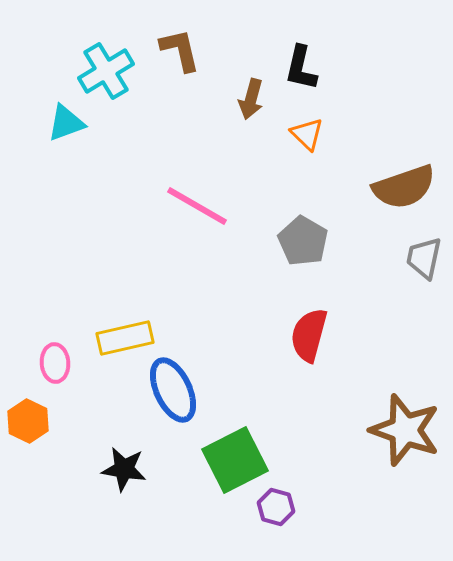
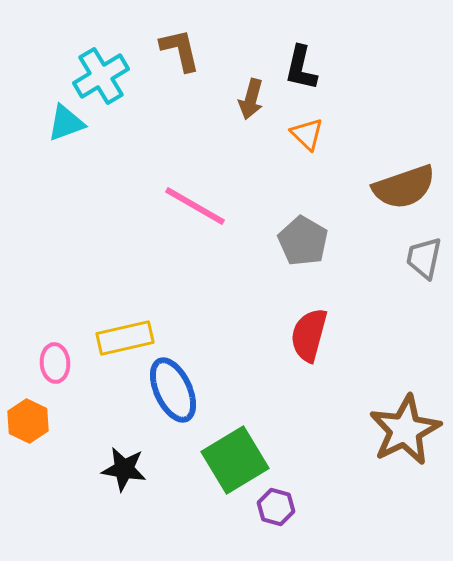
cyan cross: moved 5 px left, 5 px down
pink line: moved 2 px left
brown star: rotated 26 degrees clockwise
green square: rotated 4 degrees counterclockwise
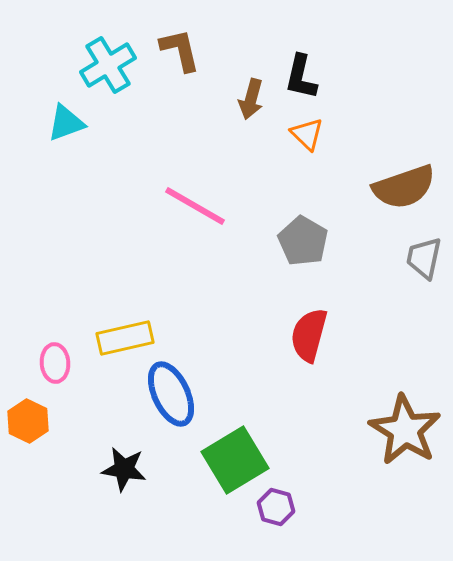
black L-shape: moved 9 px down
cyan cross: moved 7 px right, 11 px up
blue ellipse: moved 2 px left, 4 px down
brown star: rotated 14 degrees counterclockwise
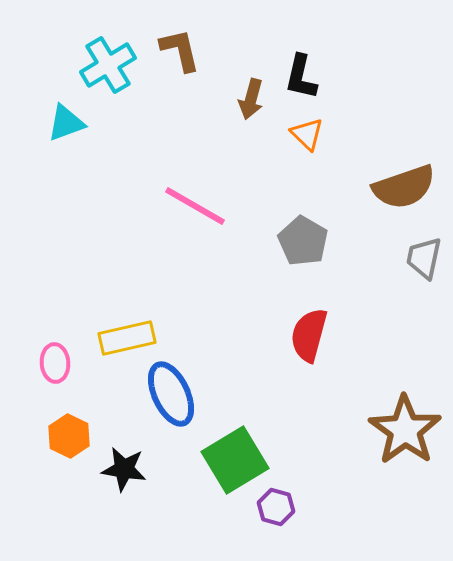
yellow rectangle: moved 2 px right
orange hexagon: moved 41 px right, 15 px down
brown star: rotated 4 degrees clockwise
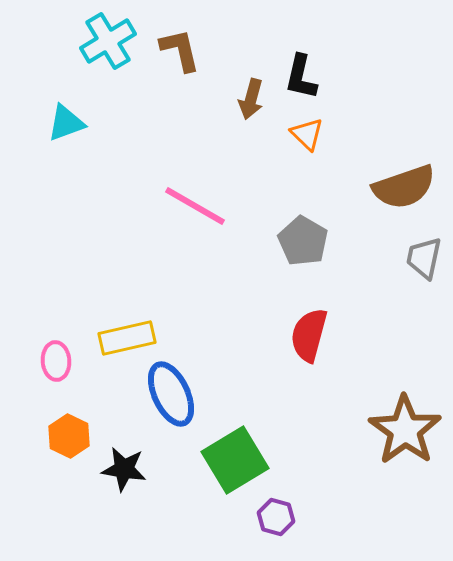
cyan cross: moved 24 px up
pink ellipse: moved 1 px right, 2 px up
purple hexagon: moved 10 px down
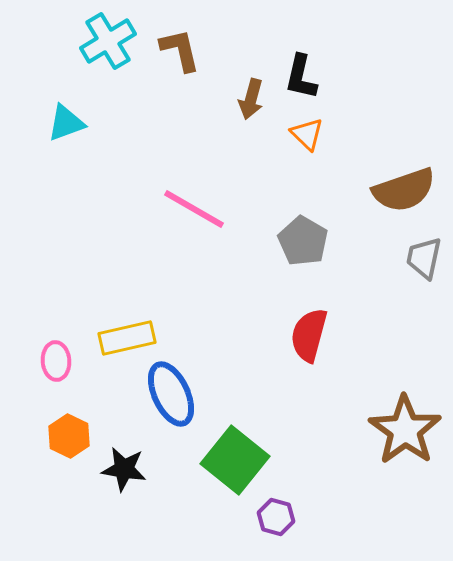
brown semicircle: moved 3 px down
pink line: moved 1 px left, 3 px down
green square: rotated 20 degrees counterclockwise
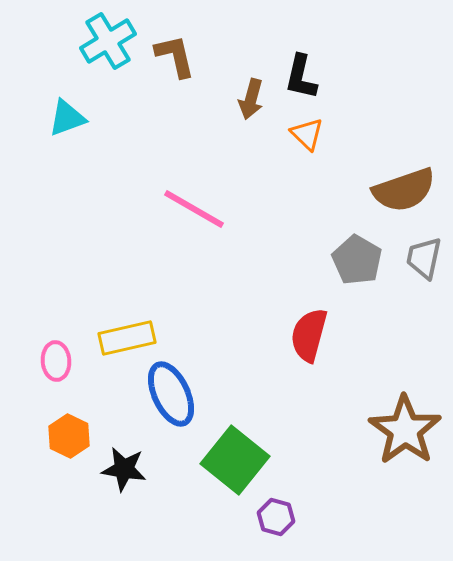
brown L-shape: moved 5 px left, 6 px down
cyan triangle: moved 1 px right, 5 px up
gray pentagon: moved 54 px right, 19 px down
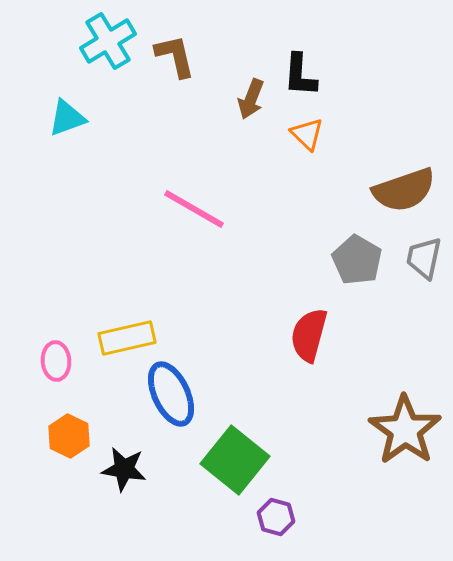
black L-shape: moved 1 px left, 2 px up; rotated 9 degrees counterclockwise
brown arrow: rotated 6 degrees clockwise
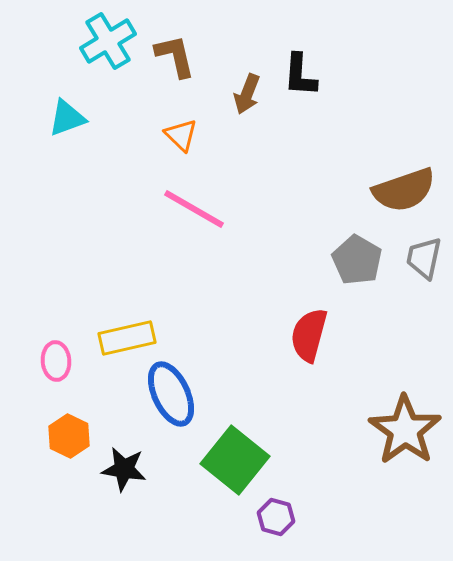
brown arrow: moved 4 px left, 5 px up
orange triangle: moved 126 px left, 1 px down
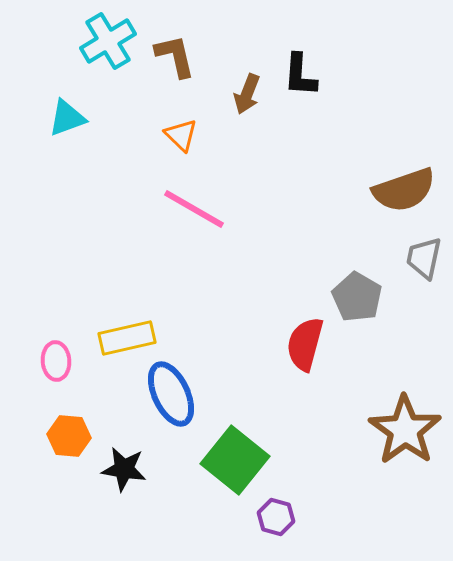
gray pentagon: moved 37 px down
red semicircle: moved 4 px left, 9 px down
orange hexagon: rotated 21 degrees counterclockwise
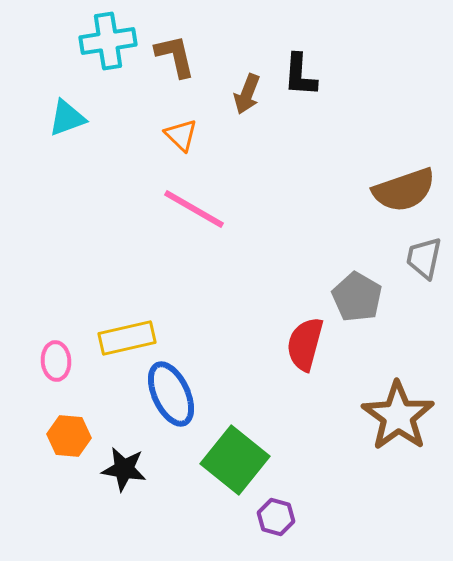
cyan cross: rotated 22 degrees clockwise
brown star: moved 7 px left, 14 px up
